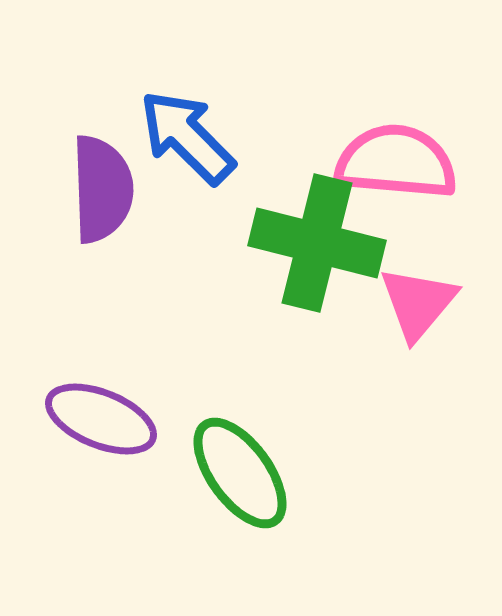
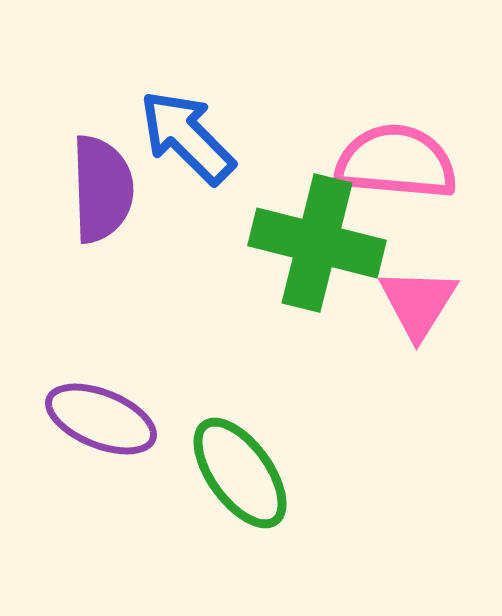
pink triangle: rotated 8 degrees counterclockwise
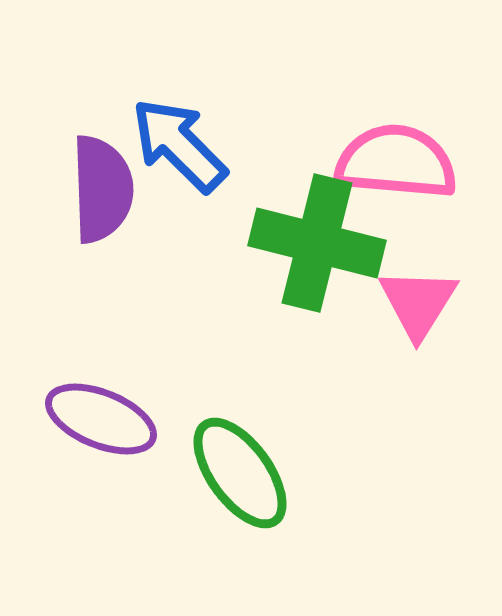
blue arrow: moved 8 px left, 8 px down
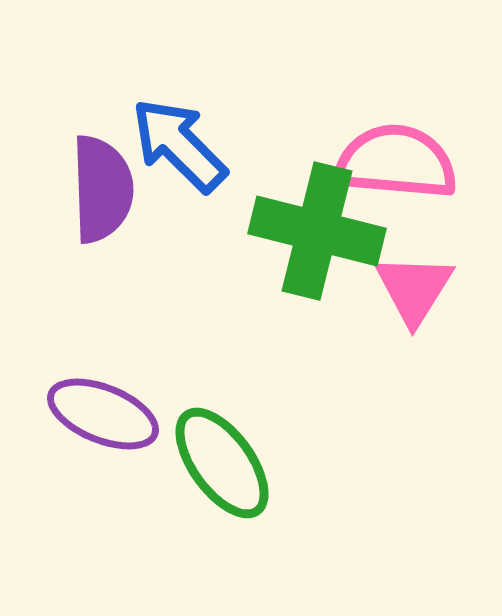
green cross: moved 12 px up
pink triangle: moved 4 px left, 14 px up
purple ellipse: moved 2 px right, 5 px up
green ellipse: moved 18 px left, 10 px up
